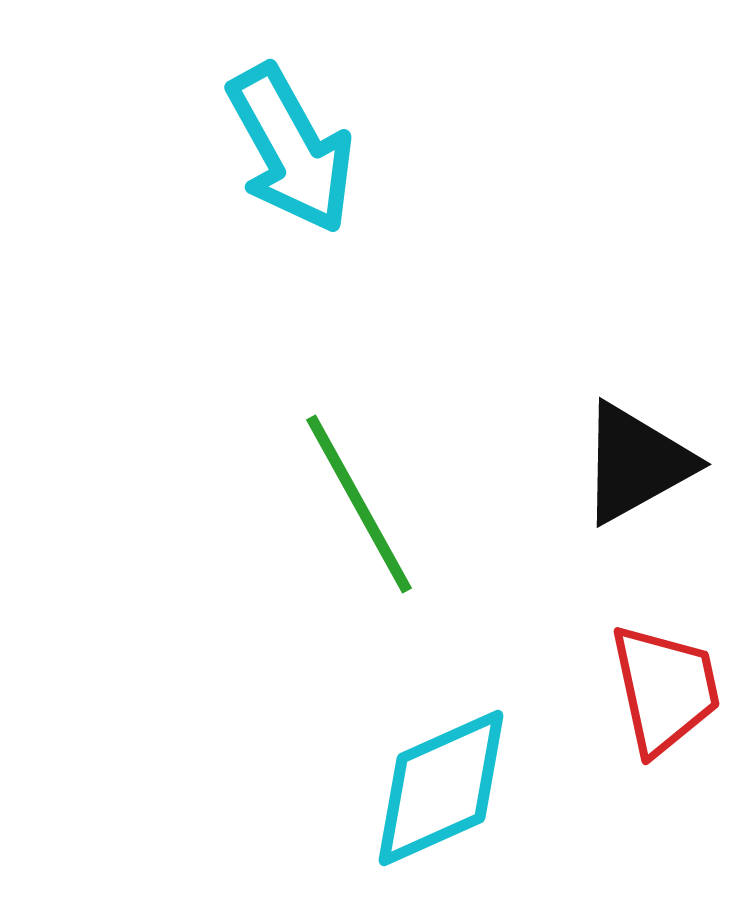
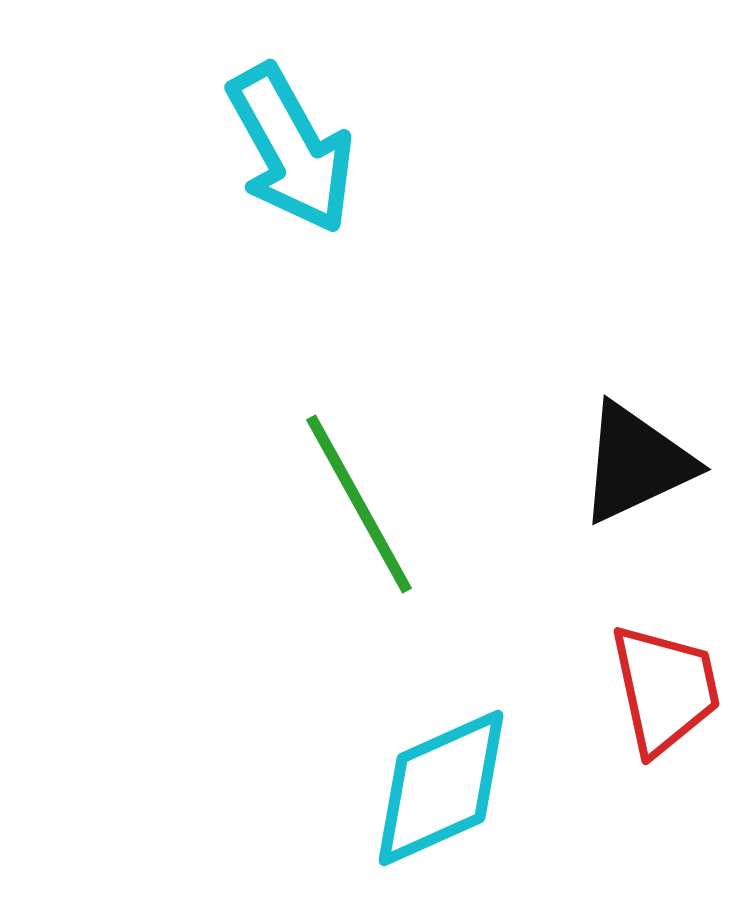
black triangle: rotated 4 degrees clockwise
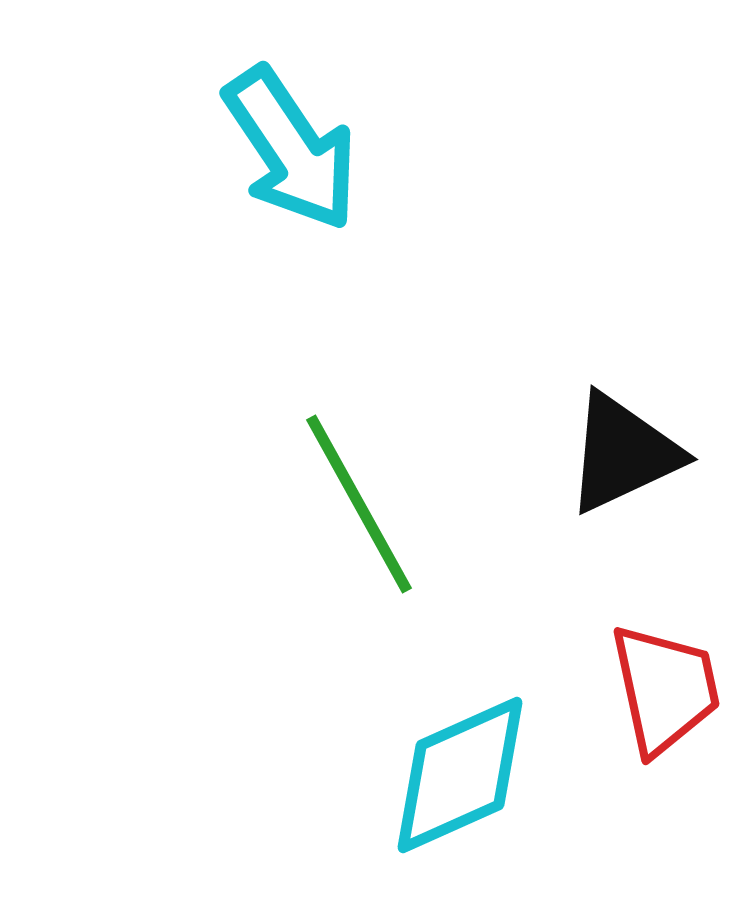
cyan arrow: rotated 5 degrees counterclockwise
black triangle: moved 13 px left, 10 px up
cyan diamond: moved 19 px right, 13 px up
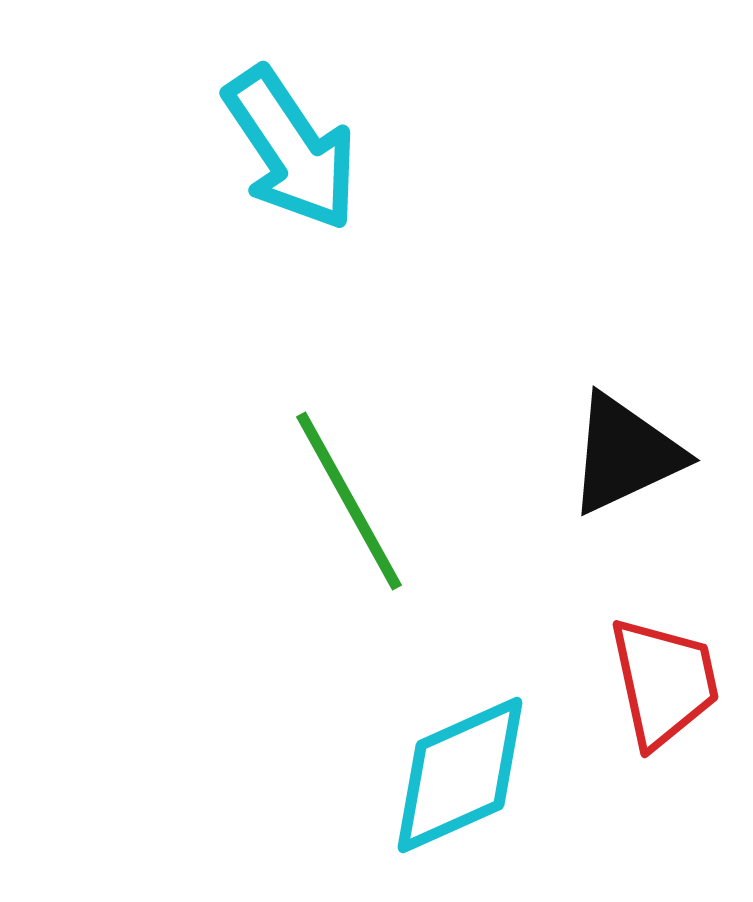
black triangle: moved 2 px right, 1 px down
green line: moved 10 px left, 3 px up
red trapezoid: moved 1 px left, 7 px up
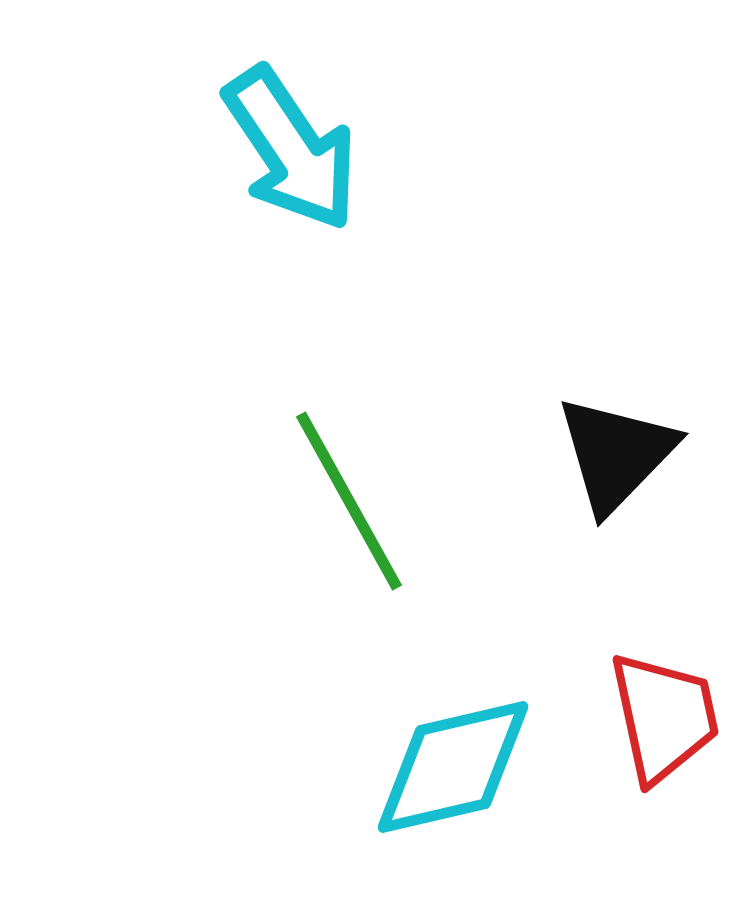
black triangle: moved 9 px left; rotated 21 degrees counterclockwise
red trapezoid: moved 35 px down
cyan diamond: moved 7 px left, 8 px up; rotated 11 degrees clockwise
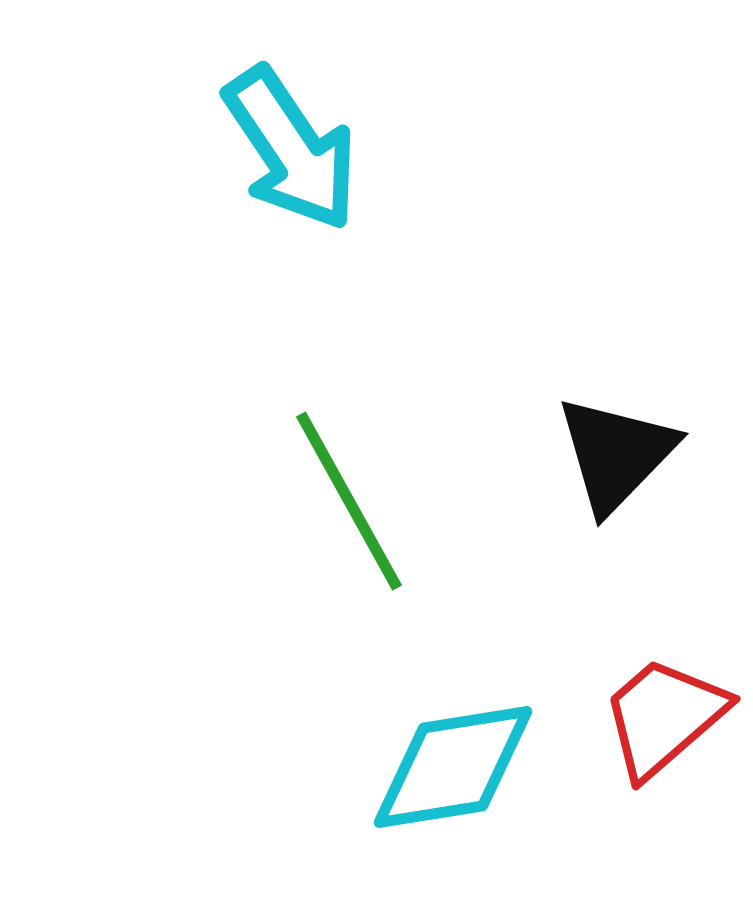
red trapezoid: rotated 119 degrees counterclockwise
cyan diamond: rotated 4 degrees clockwise
